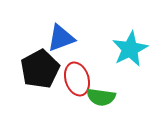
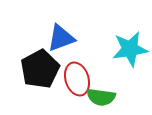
cyan star: rotated 18 degrees clockwise
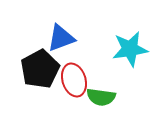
red ellipse: moved 3 px left, 1 px down
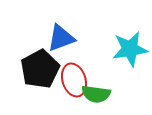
green semicircle: moved 5 px left, 3 px up
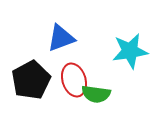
cyan star: moved 2 px down
black pentagon: moved 9 px left, 11 px down
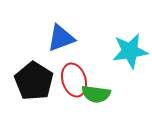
black pentagon: moved 3 px right, 1 px down; rotated 12 degrees counterclockwise
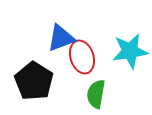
red ellipse: moved 8 px right, 23 px up
green semicircle: rotated 92 degrees clockwise
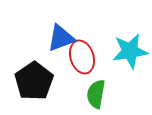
black pentagon: rotated 6 degrees clockwise
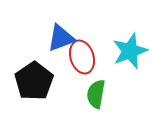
cyan star: rotated 12 degrees counterclockwise
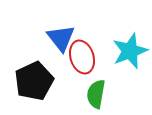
blue triangle: rotated 48 degrees counterclockwise
black pentagon: rotated 9 degrees clockwise
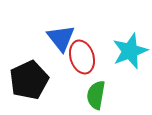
black pentagon: moved 5 px left, 1 px up
green semicircle: moved 1 px down
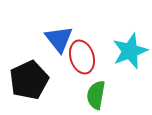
blue triangle: moved 2 px left, 1 px down
